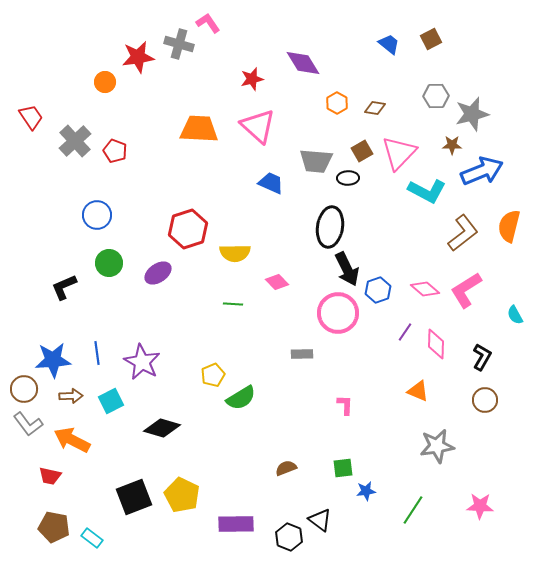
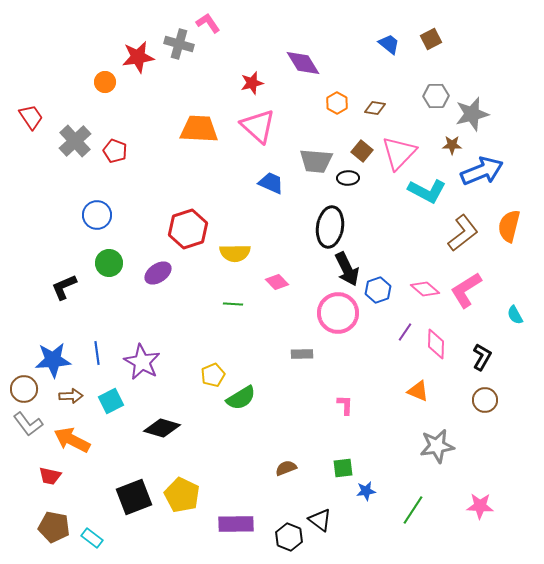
red star at (252, 79): moved 4 px down
brown square at (362, 151): rotated 20 degrees counterclockwise
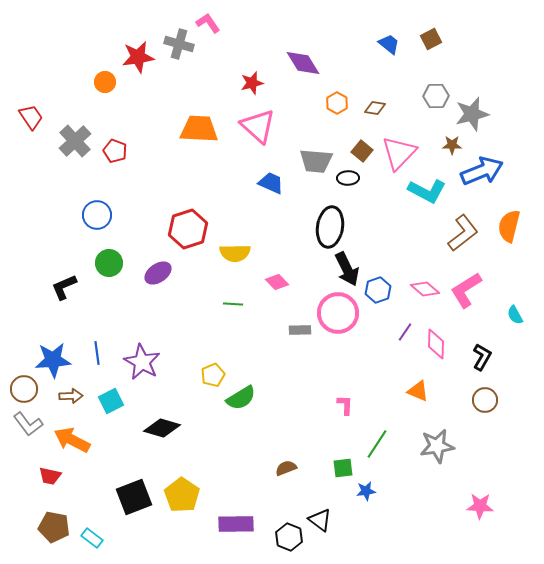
gray rectangle at (302, 354): moved 2 px left, 24 px up
yellow pentagon at (182, 495): rotated 8 degrees clockwise
green line at (413, 510): moved 36 px left, 66 px up
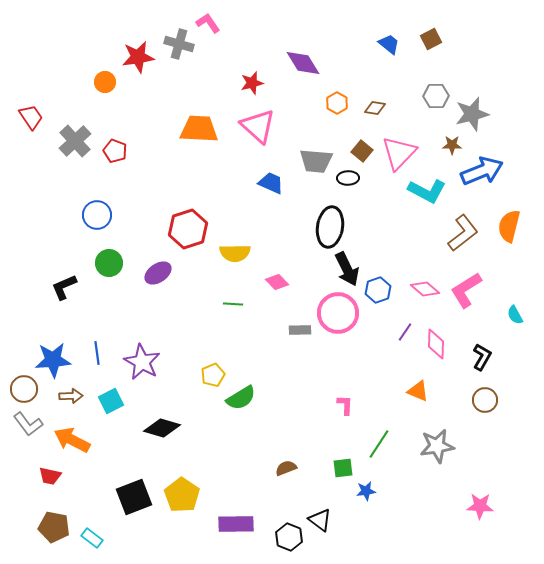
green line at (377, 444): moved 2 px right
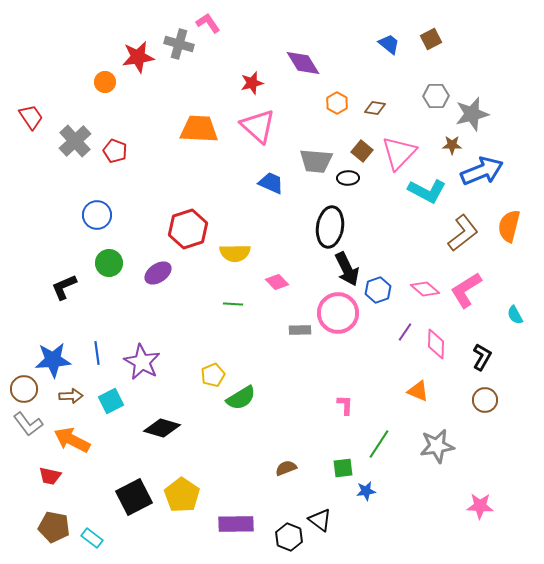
black square at (134, 497): rotated 6 degrees counterclockwise
